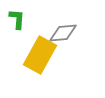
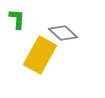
gray diamond: rotated 48 degrees clockwise
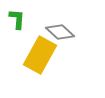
gray diamond: moved 3 px left, 1 px up
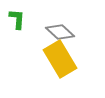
yellow rectangle: moved 20 px right, 4 px down; rotated 60 degrees counterclockwise
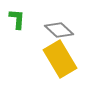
gray diamond: moved 1 px left, 2 px up
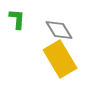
gray diamond: rotated 16 degrees clockwise
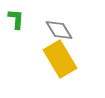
green L-shape: moved 1 px left
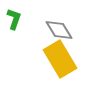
green L-shape: moved 2 px left; rotated 15 degrees clockwise
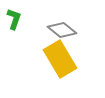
gray diamond: moved 3 px right; rotated 20 degrees counterclockwise
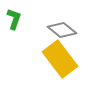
yellow rectangle: rotated 6 degrees counterclockwise
